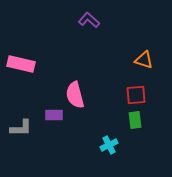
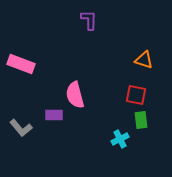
purple L-shape: rotated 50 degrees clockwise
pink rectangle: rotated 8 degrees clockwise
red square: rotated 15 degrees clockwise
green rectangle: moved 6 px right
gray L-shape: rotated 50 degrees clockwise
cyan cross: moved 11 px right, 6 px up
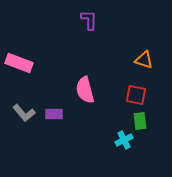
pink rectangle: moved 2 px left, 1 px up
pink semicircle: moved 10 px right, 5 px up
purple rectangle: moved 1 px up
green rectangle: moved 1 px left, 1 px down
gray L-shape: moved 3 px right, 15 px up
cyan cross: moved 4 px right, 1 px down
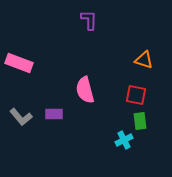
gray L-shape: moved 3 px left, 4 px down
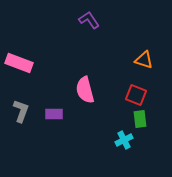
purple L-shape: rotated 35 degrees counterclockwise
red square: rotated 10 degrees clockwise
gray L-shape: moved 6 px up; rotated 120 degrees counterclockwise
green rectangle: moved 2 px up
